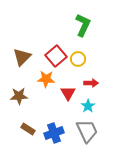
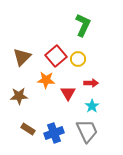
orange star: moved 1 px down
cyan star: moved 4 px right
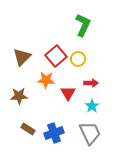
gray trapezoid: moved 3 px right, 2 px down
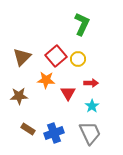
green L-shape: moved 1 px left, 1 px up
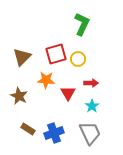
red square: moved 2 px up; rotated 25 degrees clockwise
brown star: rotated 30 degrees clockwise
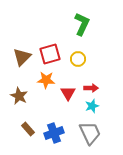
red square: moved 6 px left
red arrow: moved 5 px down
cyan star: rotated 16 degrees clockwise
brown rectangle: rotated 16 degrees clockwise
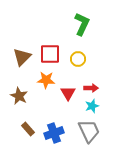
red square: rotated 15 degrees clockwise
gray trapezoid: moved 1 px left, 2 px up
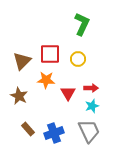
brown triangle: moved 4 px down
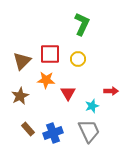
red arrow: moved 20 px right, 3 px down
brown star: moved 1 px right; rotated 18 degrees clockwise
blue cross: moved 1 px left
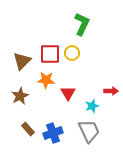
yellow circle: moved 6 px left, 6 px up
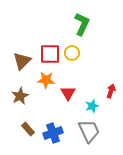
red arrow: rotated 72 degrees counterclockwise
